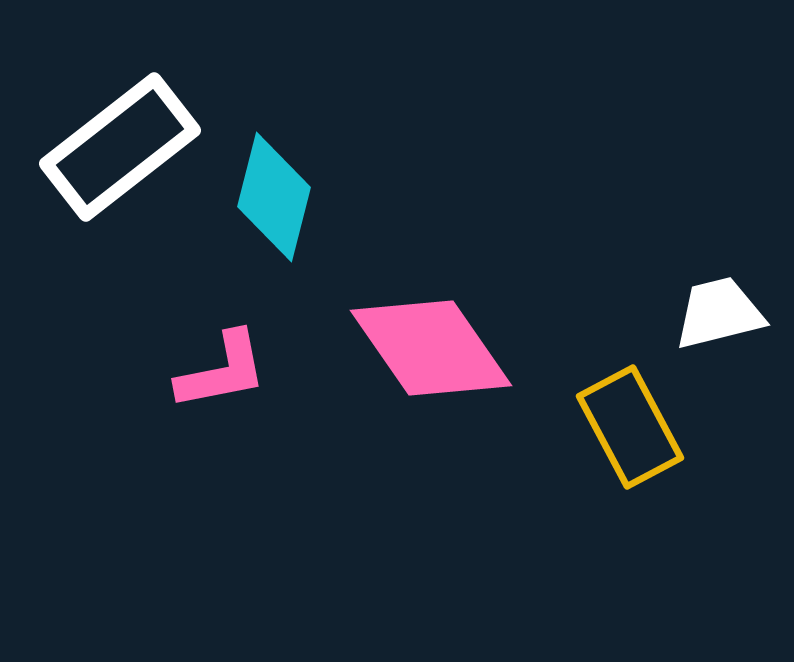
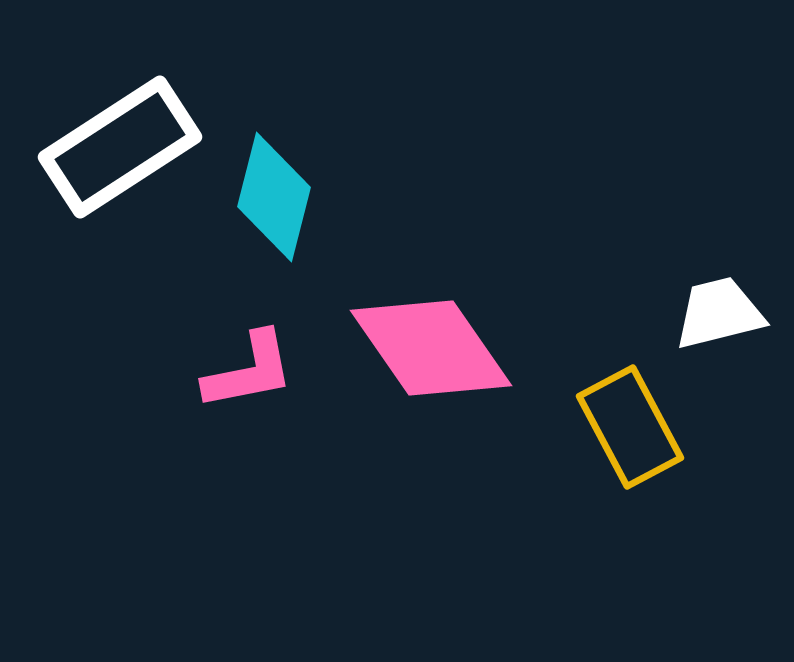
white rectangle: rotated 5 degrees clockwise
pink L-shape: moved 27 px right
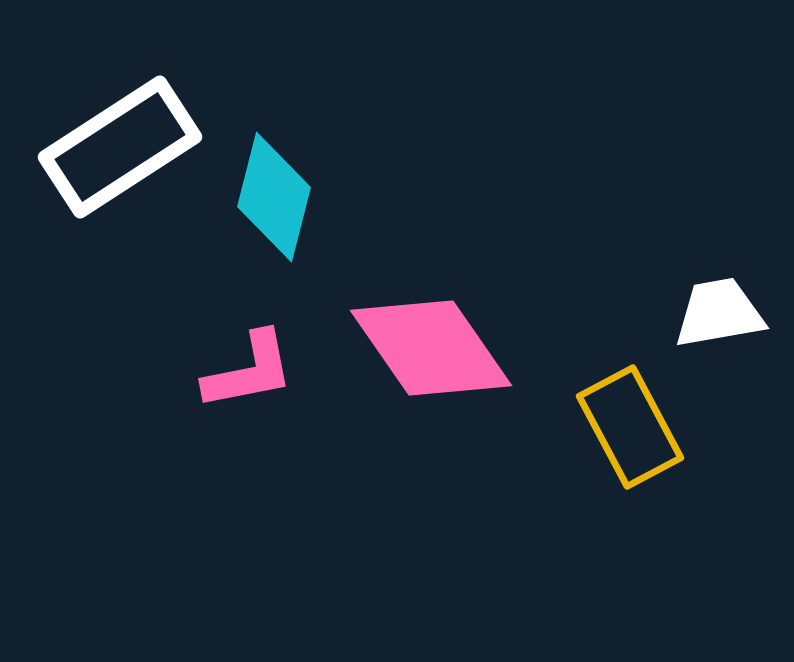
white trapezoid: rotated 4 degrees clockwise
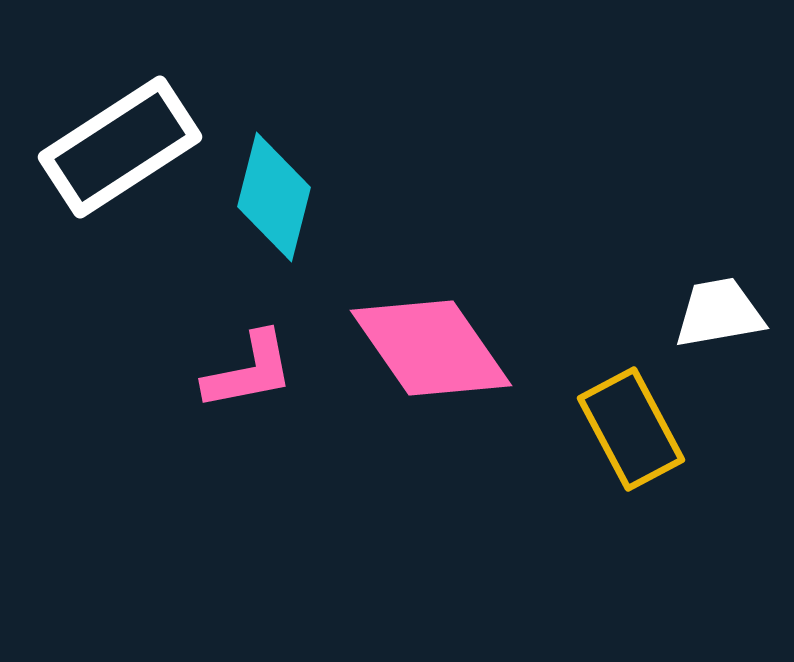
yellow rectangle: moved 1 px right, 2 px down
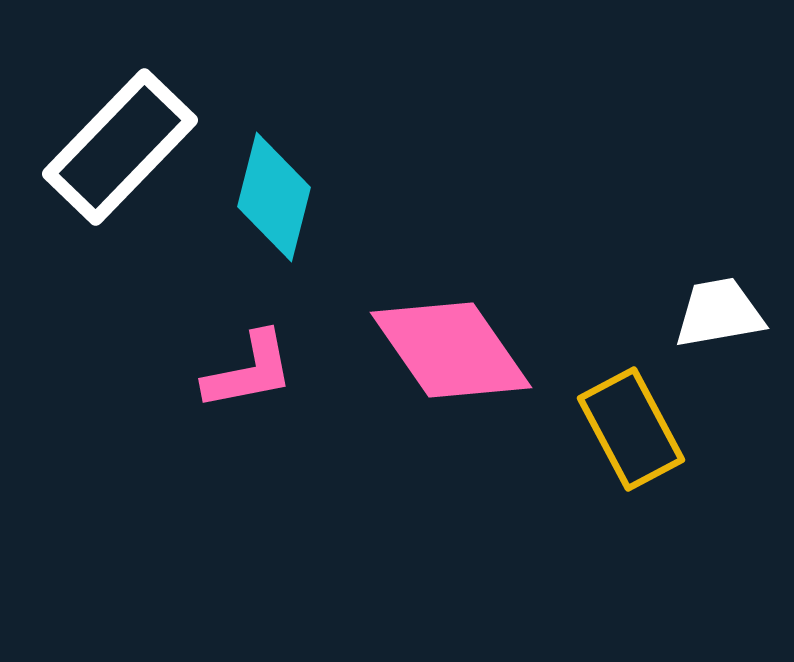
white rectangle: rotated 13 degrees counterclockwise
pink diamond: moved 20 px right, 2 px down
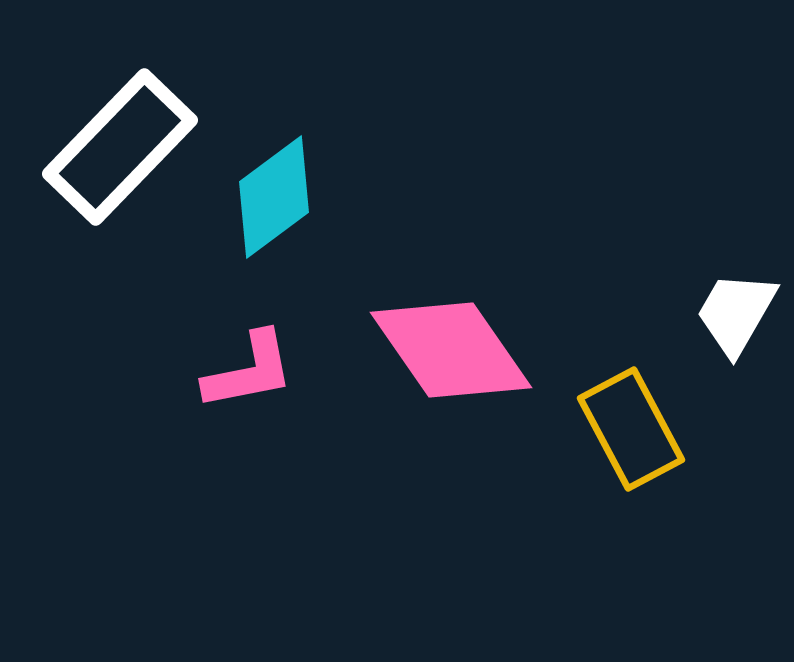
cyan diamond: rotated 39 degrees clockwise
white trapezoid: moved 17 px right; rotated 50 degrees counterclockwise
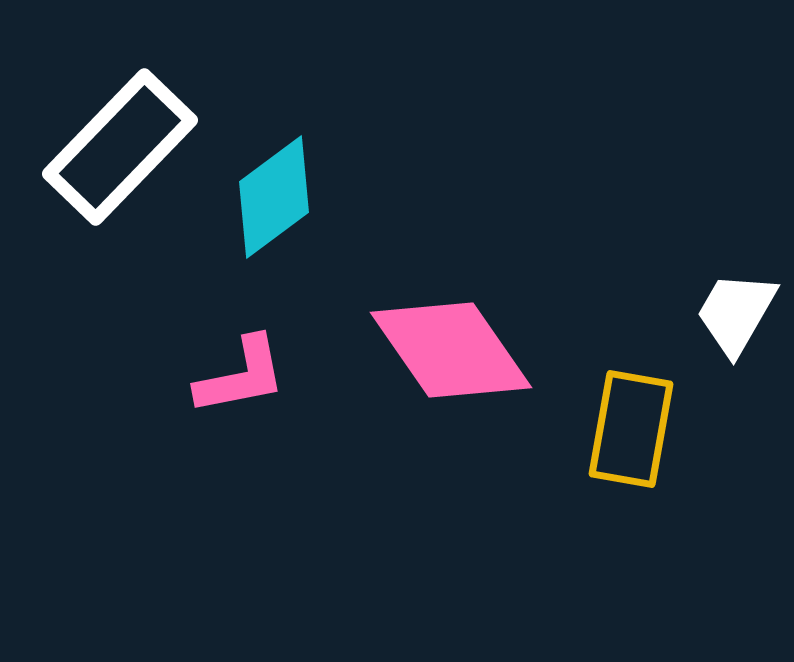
pink L-shape: moved 8 px left, 5 px down
yellow rectangle: rotated 38 degrees clockwise
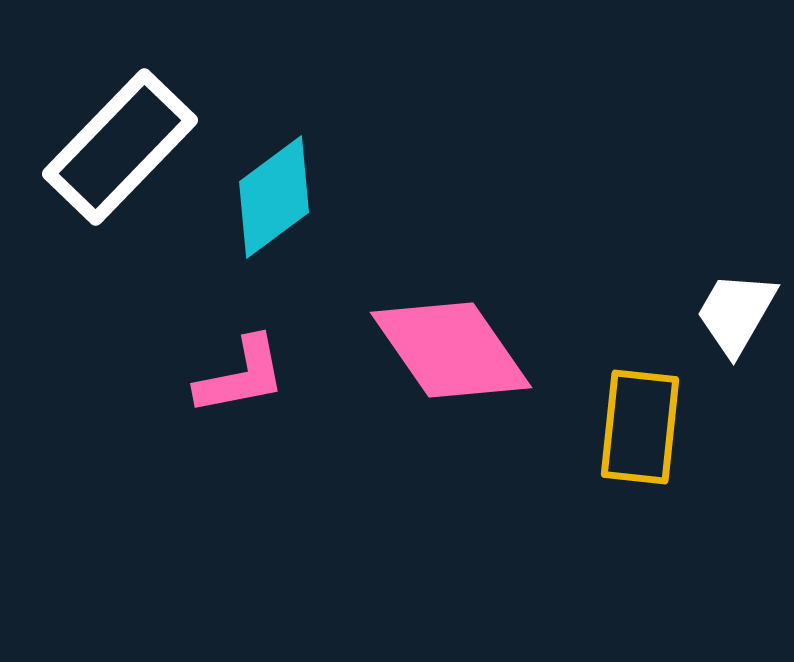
yellow rectangle: moved 9 px right, 2 px up; rotated 4 degrees counterclockwise
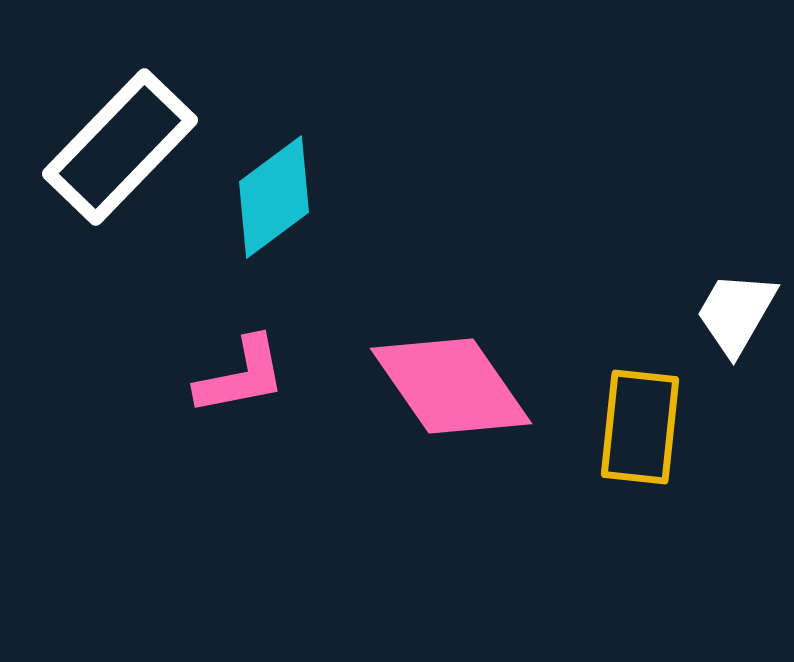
pink diamond: moved 36 px down
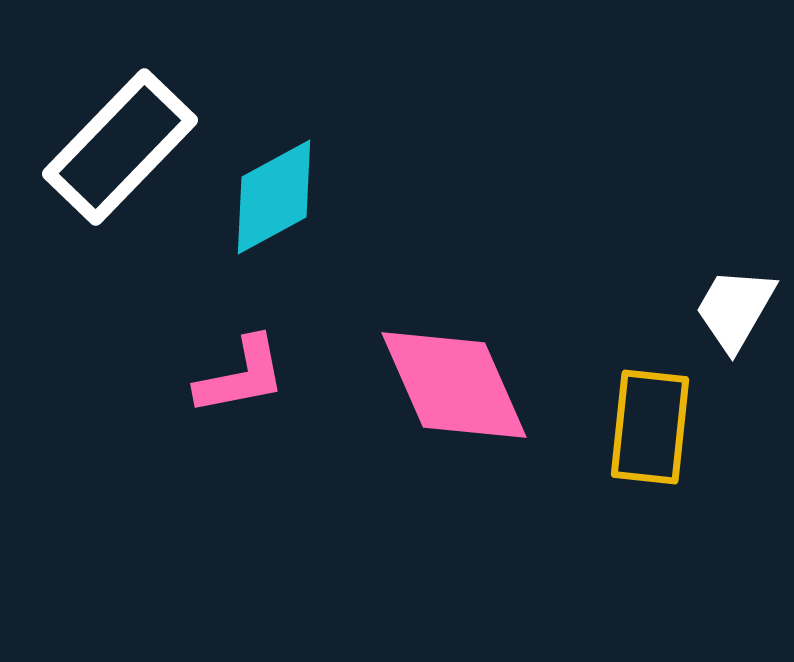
cyan diamond: rotated 8 degrees clockwise
white trapezoid: moved 1 px left, 4 px up
pink diamond: moved 3 px right, 1 px up; rotated 11 degrees clockwise
yellow rectangle: moved 10 px right
